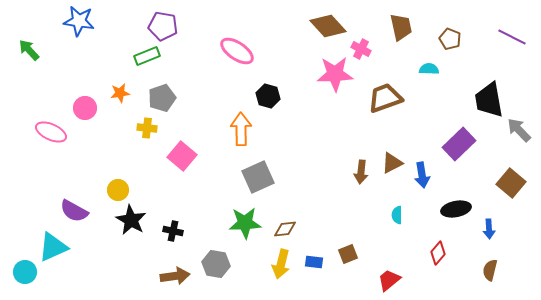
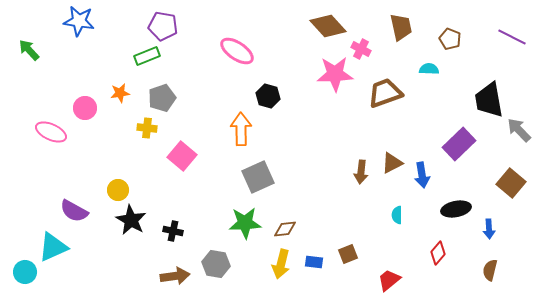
brown trapezoid at (385, 98): moved 5 px up
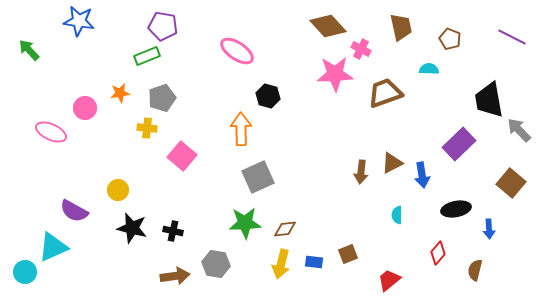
black star at (131, 220): moved 1 px right, 8 px down; rotated 16 degrees counterclockwise
brown semicircle at (490, 270): moved 15 px left
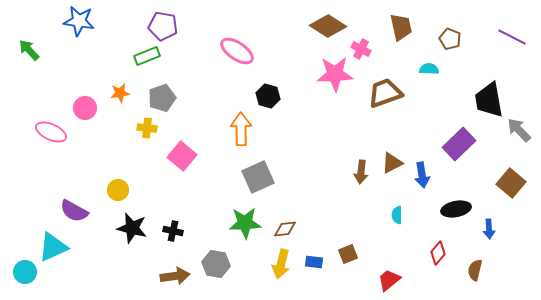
brown diamond at (328, 26): rotated 15 degrees counterclockwise
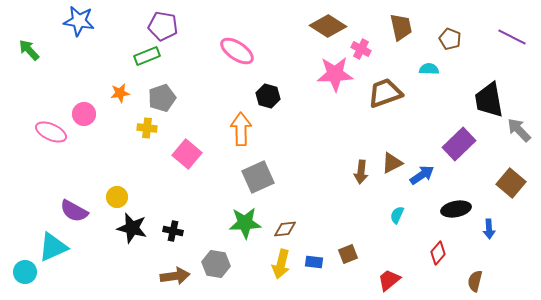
pink circle at (85, 108): moved 1 px left, 6 px down
pink square at (182, 156): moved 5 px right, 2 px up
blue arrow at (422, 175): rotated 115 degrees counterclockwise
yellow circle at (118, 190): moved 1 px left, 7 px down
cyan semicircle at (397, 215): rotated 24 degrees clockwise
brown semicircle at (475, 270): moved 11 px down
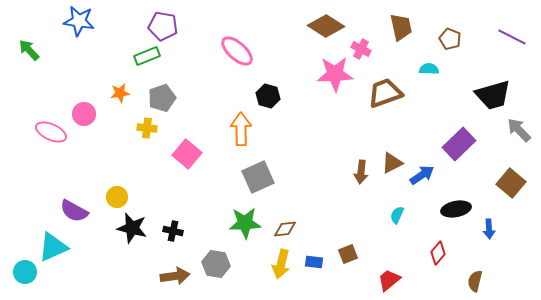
brown diamond at (328, 26): moved 2 px left
pink ellipse at (237, 51): rotated 8 degrees clockwise
black trapezoid at (489, 100): moved 4 px right, 5 px up; rotated 96 degrees counterclockwise
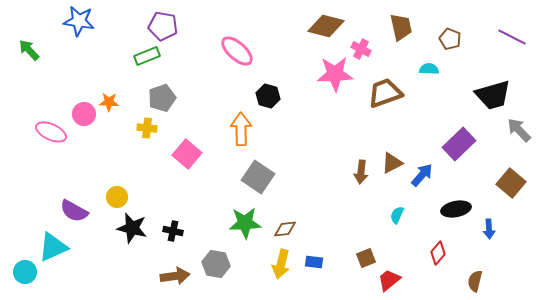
brown diamond at (326, 26): rotated 18 degrees counterclockwise
orange star at (120, 93): moved 11 px left, 9 px down; rotated 12 degrees clockwise
blue arrow at (422, 175): rotated 15 degrees counterclockwise
gray square at (258, 177): rotated 32 degrees counterclockwise
brown square at (348, 254): moved 18 px right, 4 px down
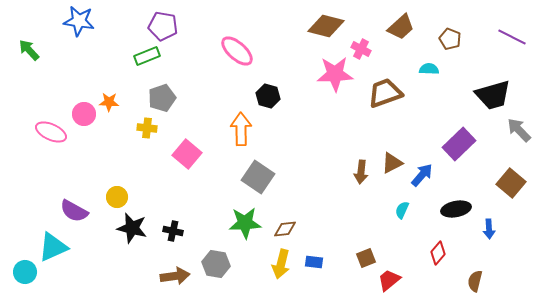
brown trapezoid at (401, 27): rotated 60 degrees clockwise
cyan semicircle at (397, 215): moved 5 px right, 5 px up
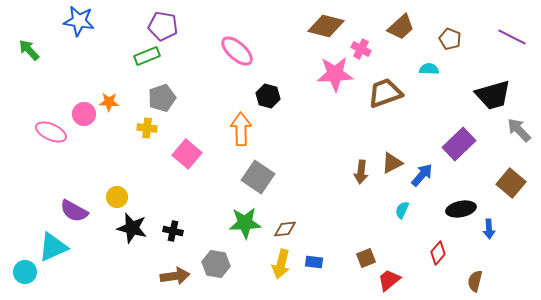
black ellipse at (456, 209): moved 5 px right
